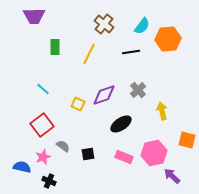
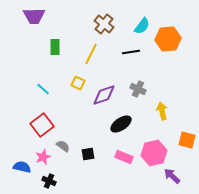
yellow line: moved 2 px right
gray cross: moved 1 px up; rotated 21 degrees counterclockwise
yellow square: moved 21 px up
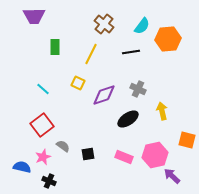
black ellipse: moved 7 px right, 5 px up
pink hexagon: moved 1 px right, 2 px down
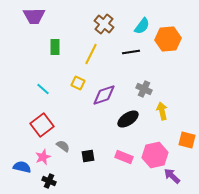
gray cross: moved 6 px right
black square: moved 2 px down
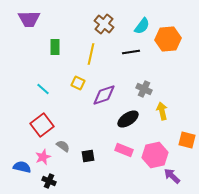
purple trapezoid: moved 5 px left, 3 px down
yellow line: rotated 15 degrees counterclockwise
pink rectangle: moved 7 px up
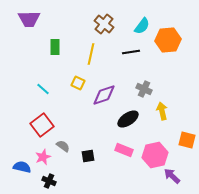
orange hexagon: moved 1 px down
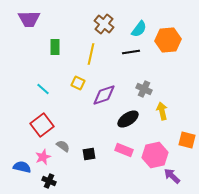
cyan semicircle: moved 3 px left, 3 px down
black square: moved 1 px right, 2 px up
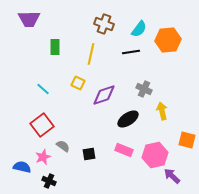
brown cross: rotated 18 degrees counterclockwise
